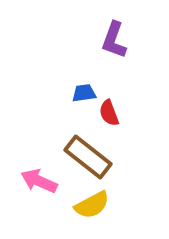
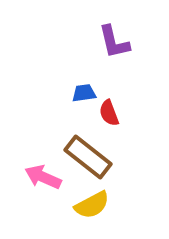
purple L-shape: moved 2 px down; rotated 33 degrees counterclockwise
pink arrow: moved 4 px right, 4 px up
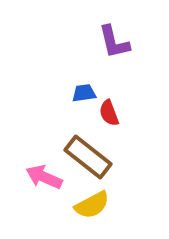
pink arrow: moved 1 px right
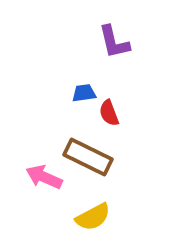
brown rectangle: rotated 12 degrees counterclockwise
yellow semicircle: moved 1 px right, 12 px down
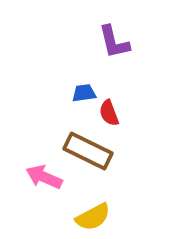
brown rectangle: moved 6 px up
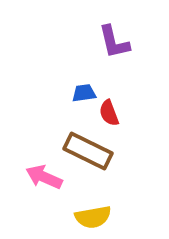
yellow semicircle: rotated 18 degrees clockwise
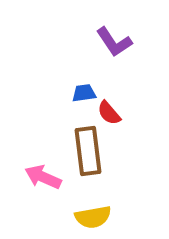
purple L-shape: rotated 21 degrees counterclockwise
red semicircle: rotated 20 degrees counterclockwise
brown rectangle: rotated 57 degrees clockwise
pink arrow: moved 1 px left
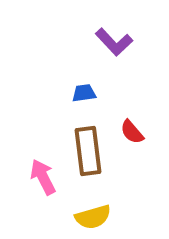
purple L-shape: rotated 9 degrees counterclockwise
red semicircle: moved 23 px right, 19 px down
pink arrow: rotated 39 degrees clockwise
yellow semicircle: rotated 6 degrees counterclockwise
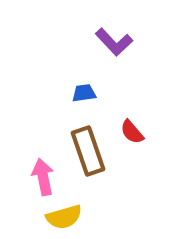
brown rectangle: rotated 12 degrees counterclockwise
pink arrow: rotated 15 degrees clockwise
yellow semicircle: moved 29 px left
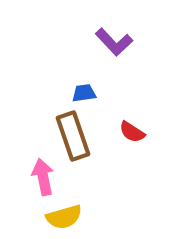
red semicircle: rotated 16 degrees counterclockwise
brown rectangle: moved 15 px left, 15 px up
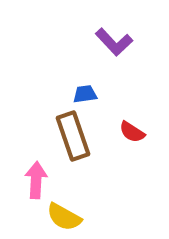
blue trapezoid: moved 1 px right, 1 px down
pink arrow: moved 7 px left, 3 px down; rotated 15 degrees clockwise
yellow semicircle: rotated 45 degrees clockwise
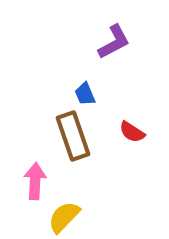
purple L-shape: rotated 75 degrees counterclockwise
blue trapezoid: rotated 105 degrees counterclockwise
pink arrow: moved 1 px left, 1 px down
yellow semicircle: rotated 105 degrees clockwise
